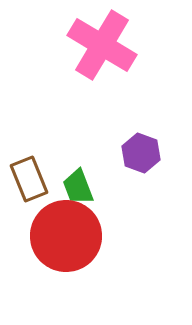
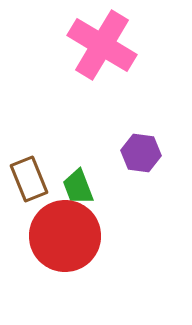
purple hexagon: rotated 12 degrees counterclockwise
red circle: moved 1 px left
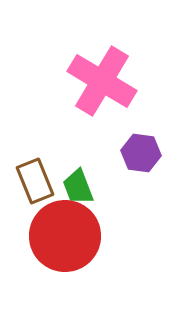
pink cross: moved 36 px down
brown rectangle: moved 6 px right, 2 px down
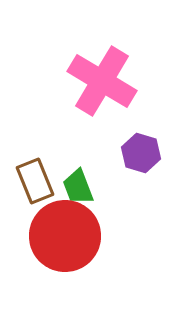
purple hexagon: rotated 9 degrees clockwise
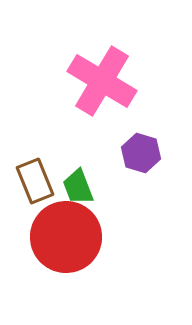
red circle: moved 1 px right, 1 px down
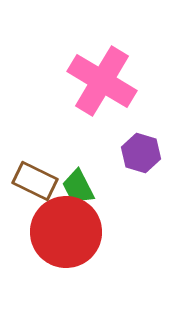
brown rectangle: rotated 42 degrees counterclockwise
green trapezoid: rotated 6 degrees counterclockwise
red circle: moved 5 px up
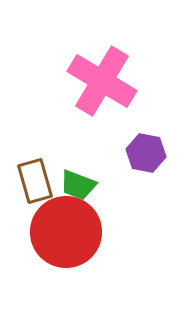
purple hexagon: moved 5 px right; rotated 6 degrees counterclockwise
brown rectangle: rotated 48 degrees clockwise
green trapezoid: moved 2 px up; rotated 42 degrees counterclockwise
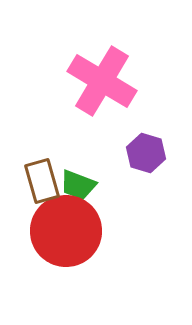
purple hexagon: rotated 6 degrees clockwise
brown rectangle: moved 7 px right
red circle: moved 1 px up
